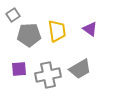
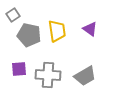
gray pentagon: rotated 15 degrees clockwise
gray trapezoid: moved 5 px right, 7 px down
gray cross: rotated 15 degrees clockwise
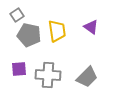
gray square: moved 4 px right
purple triangle: moved 1 px right, 2 px up
gray trapezoid: moved 2 px right, 1 px down; rotated 15 degrees counterclockwise
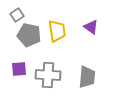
gray trapezoid: rotated 40 degrees counterclockwise
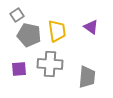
gray cross: moved 2 px right, 11 px up
